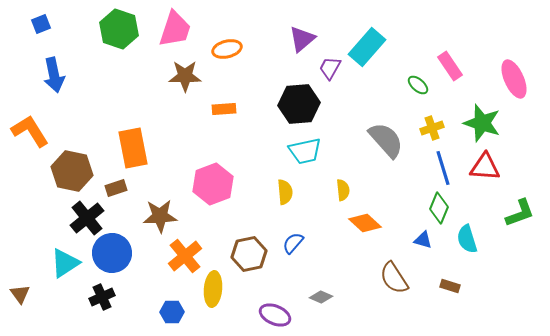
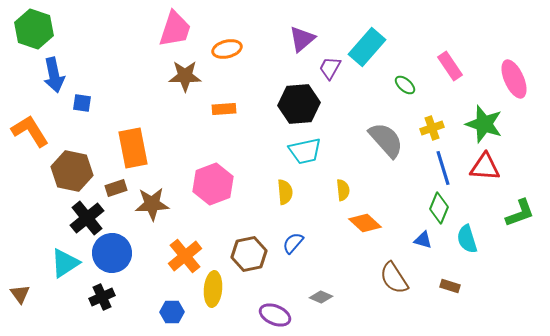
blue square at (41, 24): moved 41 px right, 79 px down; rotated 30 degrees clockwise
green hexagon at (119, 29): moved 85 px left
green ellipse at (418, 85): moved 13 px left
green star at (482, 123): moved 2 px right, 1 px down
brown star at (160, 216): moved 8 px left, 12 px up
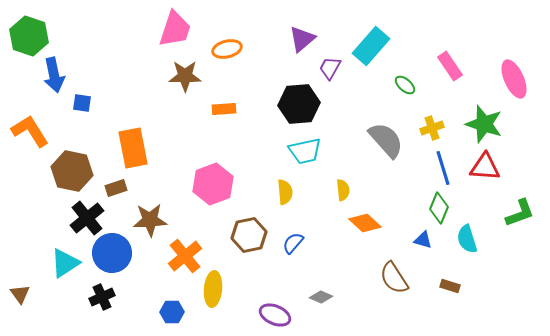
green hexagon at (34, 29): moved 5 px left, 7 px down
cyan rectangle at (367, 47): moved 4 px right, 1 px up
brown star at (152, 204): moved 2 px left, 16 px down
brown hexagon at (249, 254): moved 19 px up
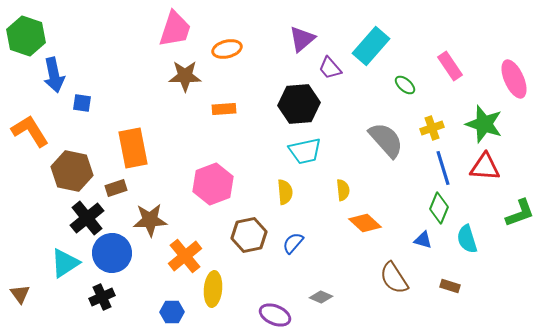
green hexagon at (29, 36): moved 3 px left
purple trapezoid at (330, 68): rotated 70 degrees counterclockwise
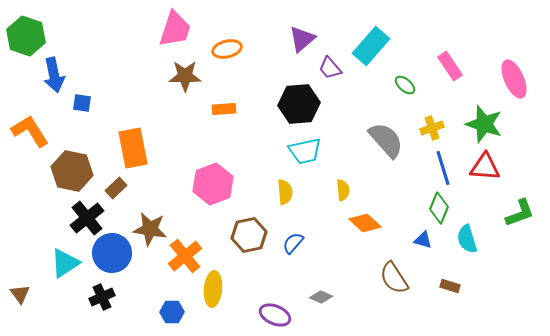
brown rectangle at (116, 188): rotated 25 degrees counterclockwise
brown star at (150, 220): moved 9 px down; rotated 12 degrees clockwise
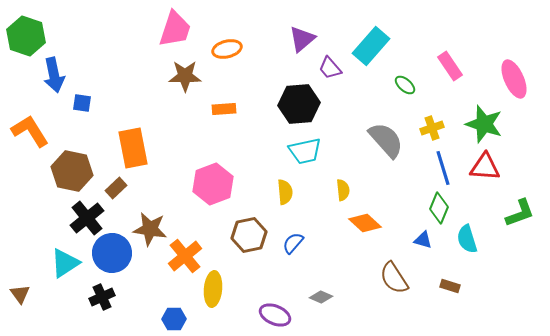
blue hexagon at (172, 312): moved 2 px right, 7 px down
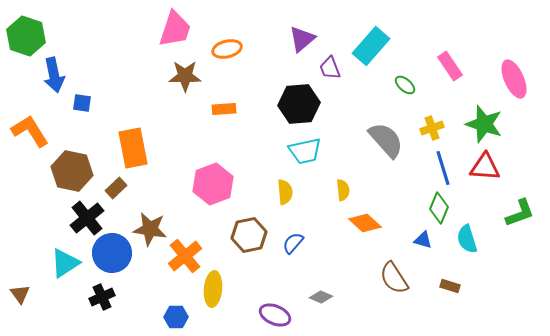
purple trapezoid at (330, 68): rotated 20 degrees clockwise
blue hexagon at (174, 319): moved 2 px right, 2 px up
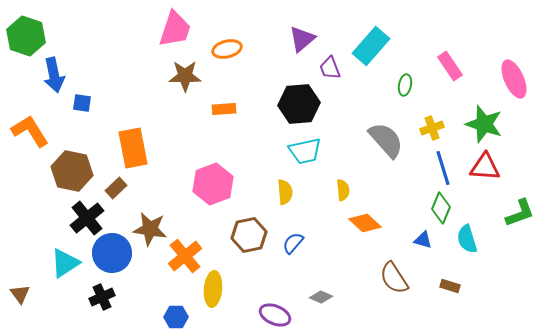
green ellipse at (405, 85): rotated 60 degrees clockwise
green diamond at (439, 208): moved 2 px right
